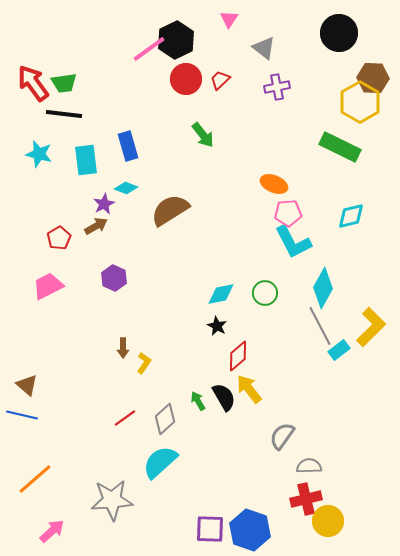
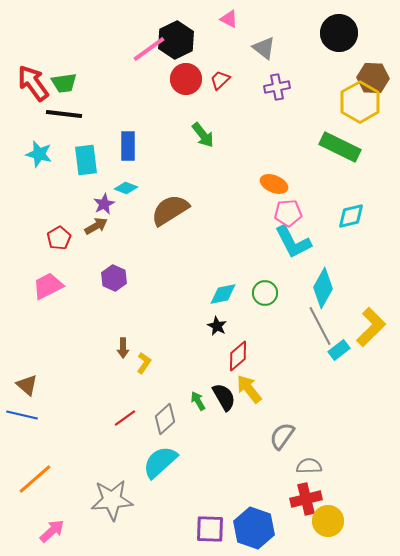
pink triangle at (229, 19): rotated 36 degrees counterclockwise
blue rectangle at (128, 146): rotated 16 degrees clockwise
cyan diamond at (221, 294): moved 2 px right
blue hexagon at (250, 530): moved 4 px right, 2 px up
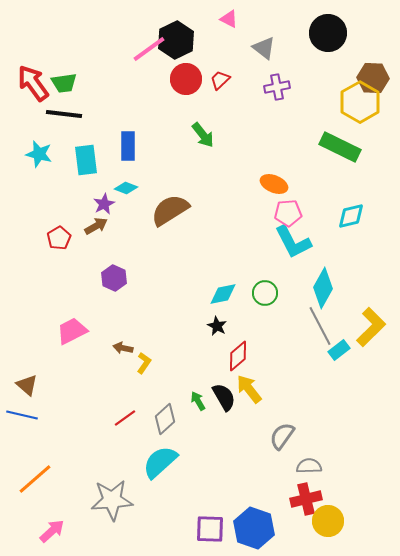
black circle at (339, 33): moved 11 px left
pink trapezoid at (48, 286): moved 24 px right, 45 px down
brown arrow at (123, 348): rotated 102 degrees clockwise
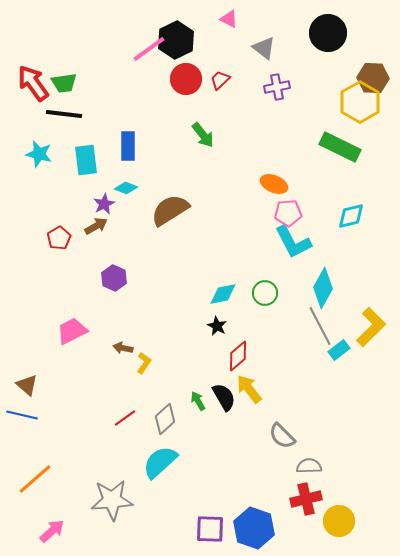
gray semicircle at (282, 436): rotated 80 degrees counterclockwise
yellow circle at (328, 521): moved 11 px right
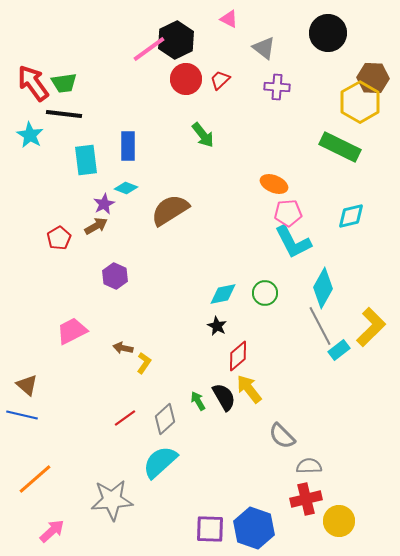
purple cross at (277, 87): rotated 15 degrees clockwise
cyan star at (39, 154): moved 9 px left, 19 px up; rotated 16 degrees clockwise
purple hexagon at (114, 278): moved 1 px right, 2 px up
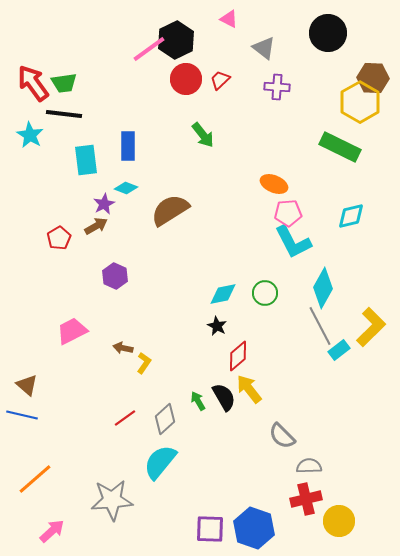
cyan semicircle at (160, 462): rotated 9 degrees counterclockwise
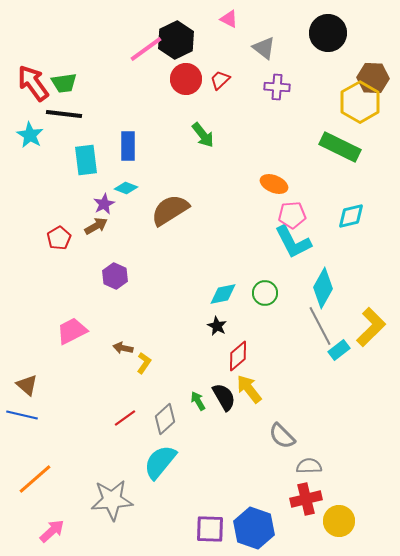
pink line at (149, 49): moved 3 px left
pink pentagon at (288, 213): moved 4 px right, 2 px down
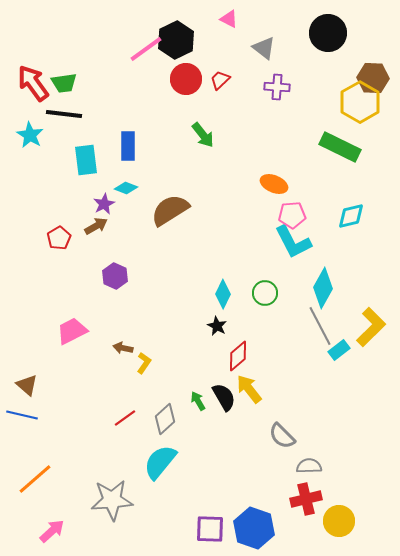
cyan diamond at (223, 294): rotated 52 degrees counterclockwise
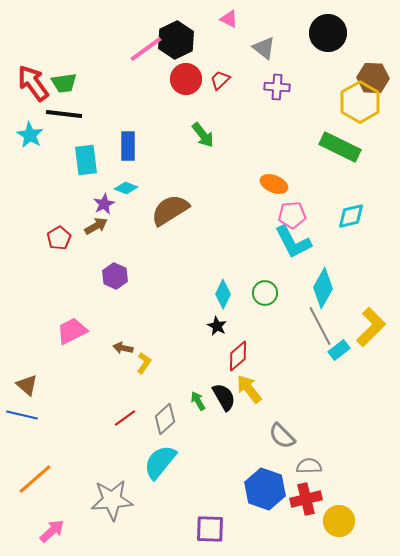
blue hexagon at (254, 528): moved 11 px right, 39 px up
